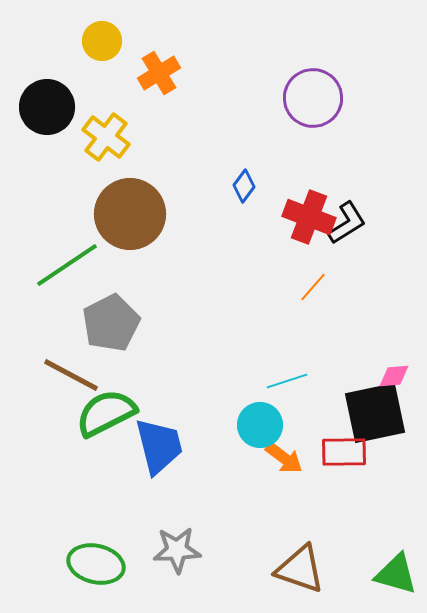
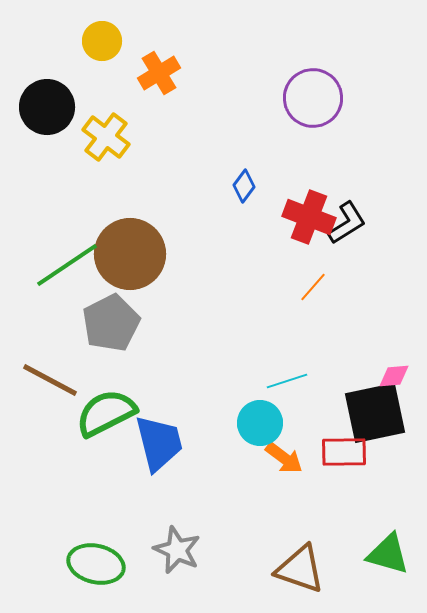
brown circle: moved 40 px down
brown line: moved 21 px left, 5 px down
cyan circle: moved 2 px up
blue trapezoid: moved 3 px up
gray star: rotated 27 degrees clockwise
green triangle: moved 8 px left, 20 px up
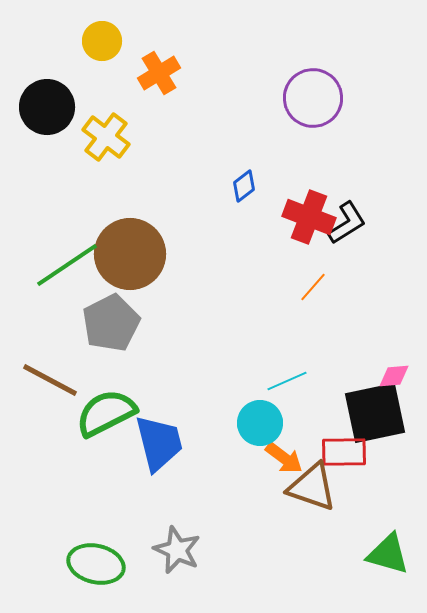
blue diamond: rotated 16 degrees clockwise
cyan line: rotated 6 degrees counterclockwise
brown triangle: moved 12 px right, 82 px up
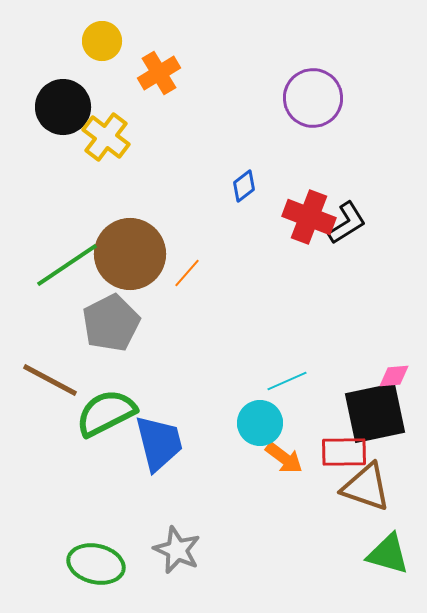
black circle: moved 16 px right
orange line: moved 126 px left, 14 px up
brown triangle: moved 54 px right
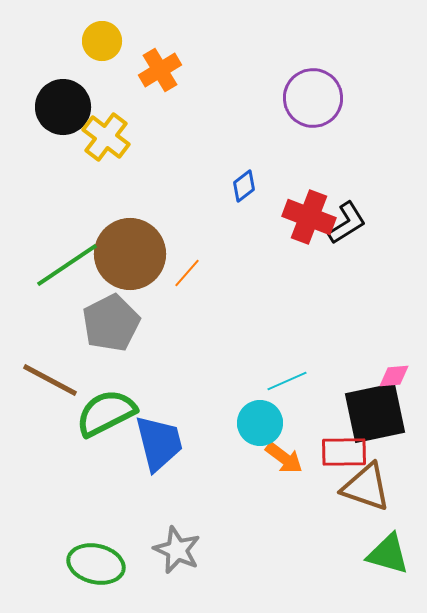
orange cross: moved 1 px right, 3 px up
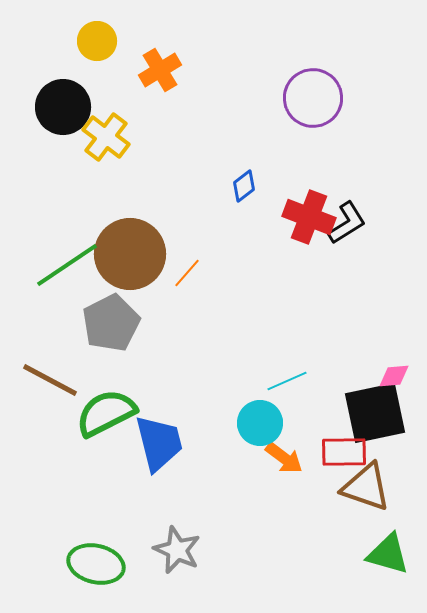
yellow circle: moved 5 px left
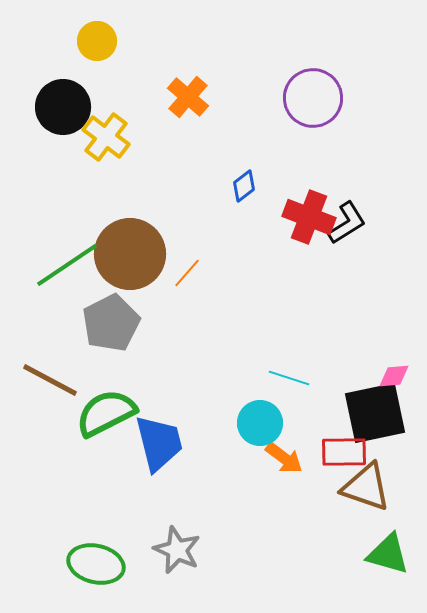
orange cross: moved 28 px right, 27 px down; rotated 18 degrees counterclockwise
cyan line: moved 2 px right, 3 px up; rotated 42 degrees clockwise
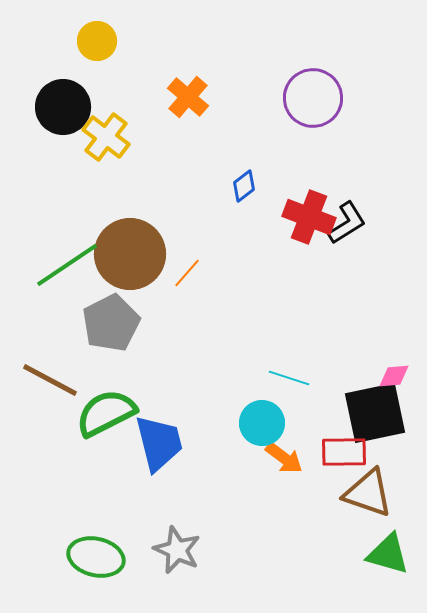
cyan circle: moved 2 px right
brown triangle: moved 2 px right, 6 px down
green ellipse: moved 7 px up
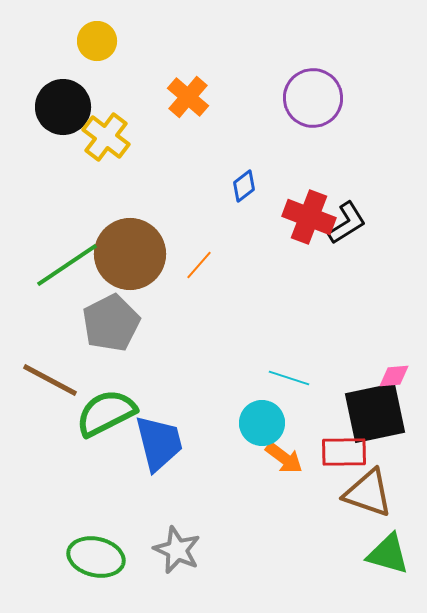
orange line: moved 12 px right, 8 px up
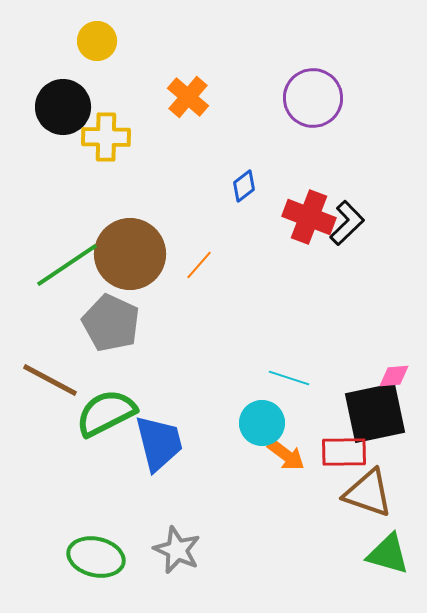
yellow cross: rotated 36 degrees counterclockwise
black L-shape: rotated 12 degrees counterclockwise
gray pentagon: rotated 20 degrees counterclockwise
orange arrow: moved 2 px right, 3 px up
